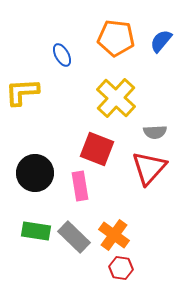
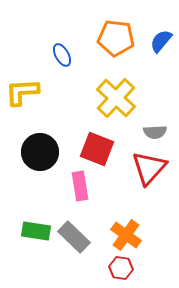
black circle: moved 5 px right, 21 px up
orange cross: moved 12 px right
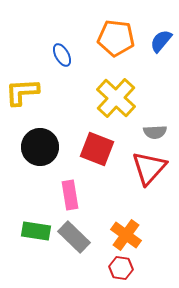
black circle: moved 5 px up
pink rectangle: moved 10 px left, 9 px down
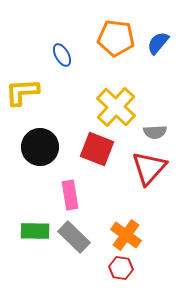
blue semicircle: moved 3 px left, 2 px down
yellow cross: moved 9 px down
green rectangle: moved 1 px left; rotated 8 degrees counterclockwise
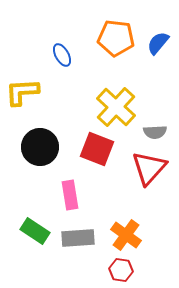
green rectangle: rotated 32 degrees clockwise
gray rectangle: moved 4 px right, 1 px down; rotated 48 degrees counterclockwise
red hexagon: moved 2 px down
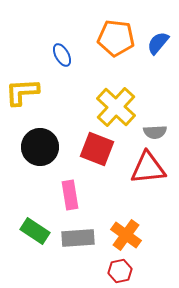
red triangle: moved 1 px left; rotated 42 degrees clockwise
red hexagon: moved 1 px left, 1 px down; rotated 20 degrees counterclockwise
